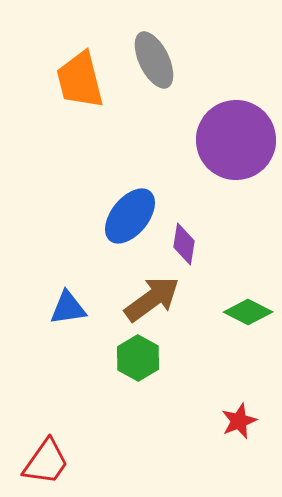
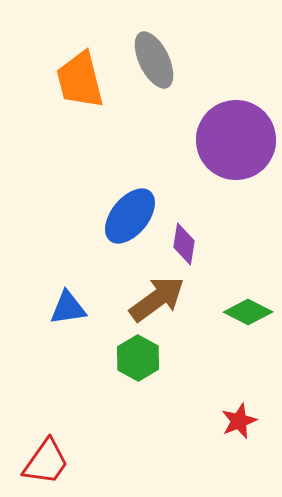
brown arrow: moved 5 px right
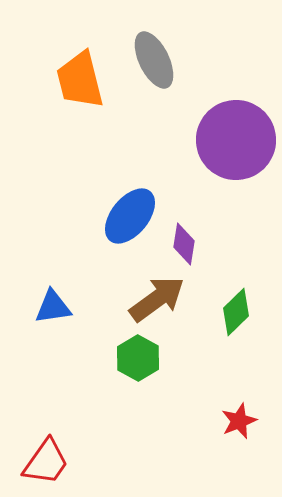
blue triangle: moved 15 px left, 1 px up
green diamond: moved 12 px left; rotated 72 degrees counterclockwise
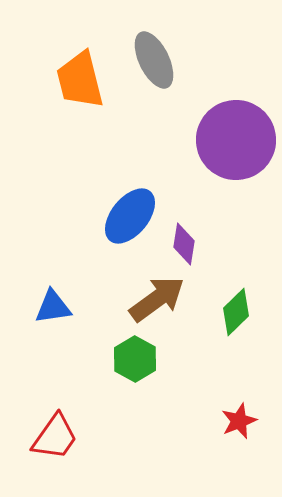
green hexagon: moved 3 px left, 1 px down
red trapezoid: moved 9 px right, 25 px up
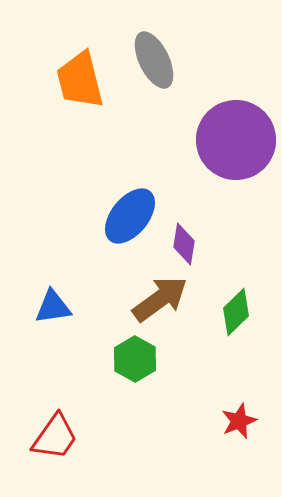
brown arrow: moved 3 px right
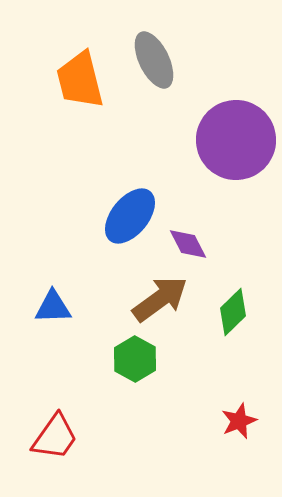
purple diamond: moved 4 px right; rotated 36 degrees counterclockwise
blue triangle: rotated 6 degrees clockwise
green diamond: moved 3 px left
